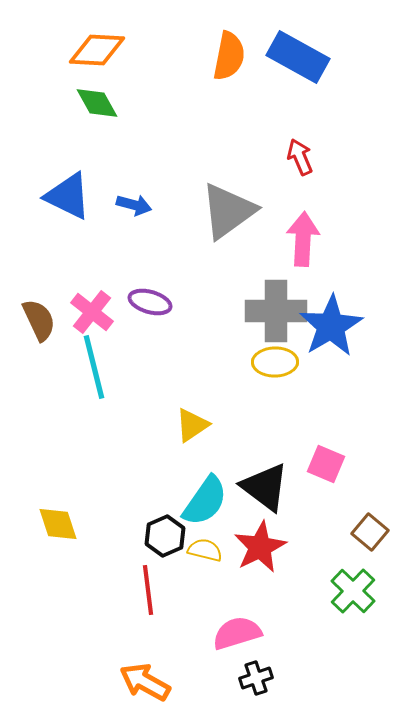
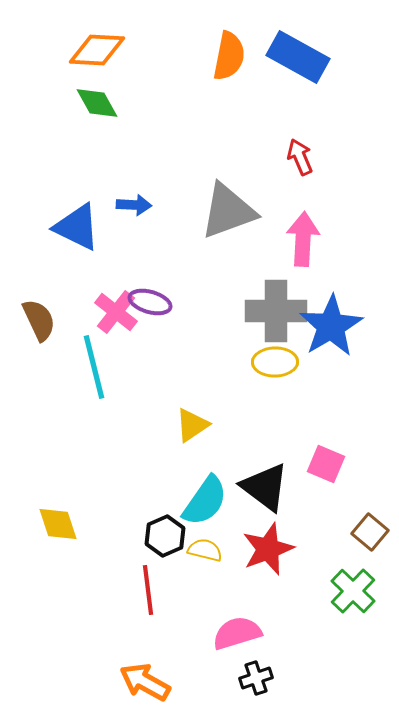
blue triangle: moved 9 px right, 31 px down
blue arrow: rotated 12 degrees counterclockwise
gray triangle: rotated 16 degrees clockwise
pink cross: moved 24 px right
red star: moved 8 px right, 2 px down; rotated 6 degrees clockwise
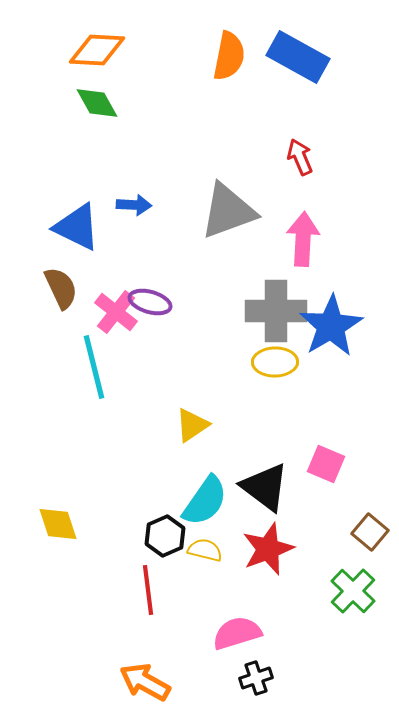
brown semicircle: moved 22 px right, 32 px up
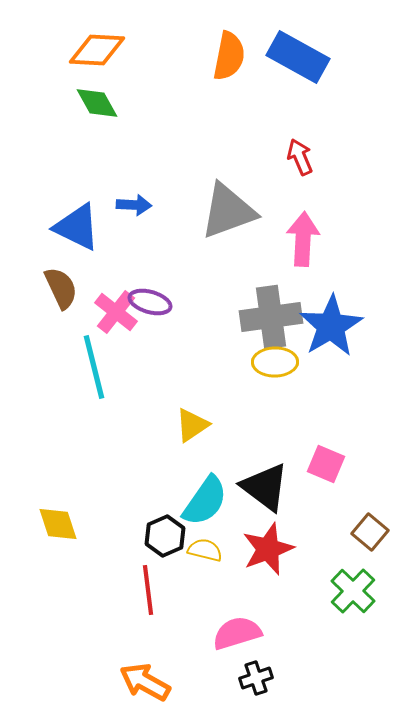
gray cross: moved 5 px left, 6 px down; rotated 8 degrees counterclockwise
